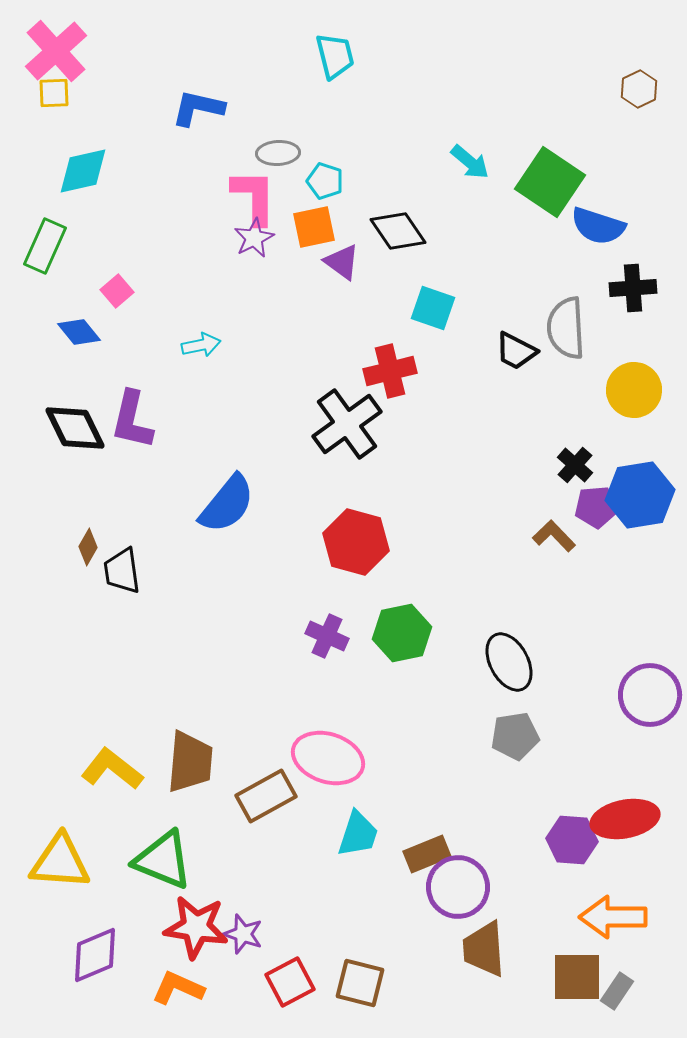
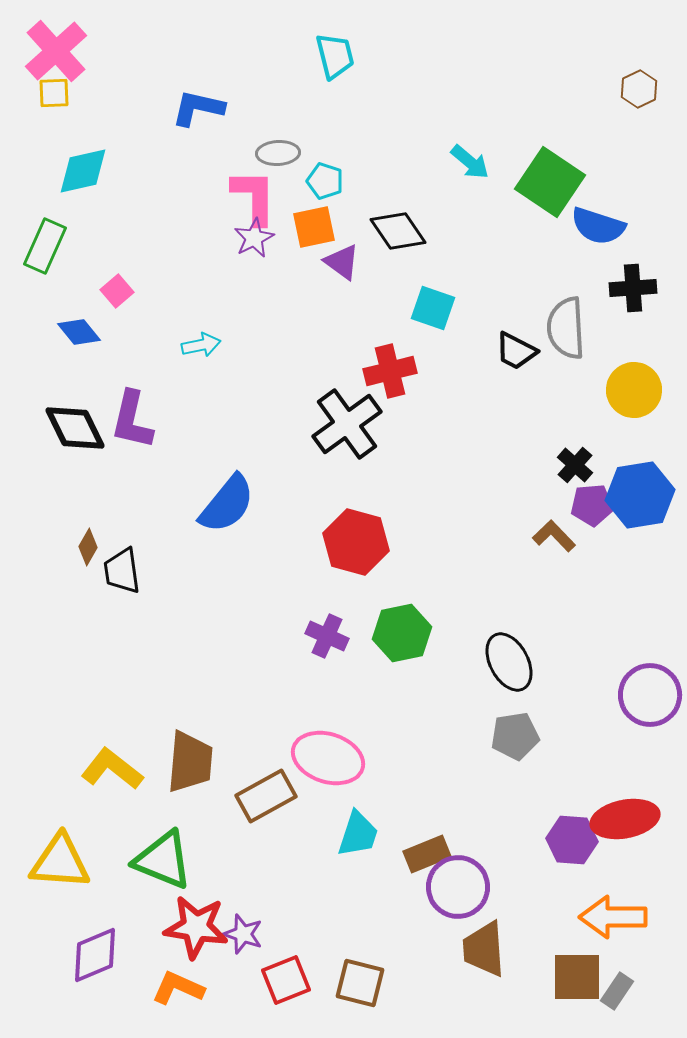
purple pentagon at (596, 507): moved 4 px left, 2 px up
red square at (290, 982): moved 4 px left, 2 px up; rotated 6 degrees clockwise
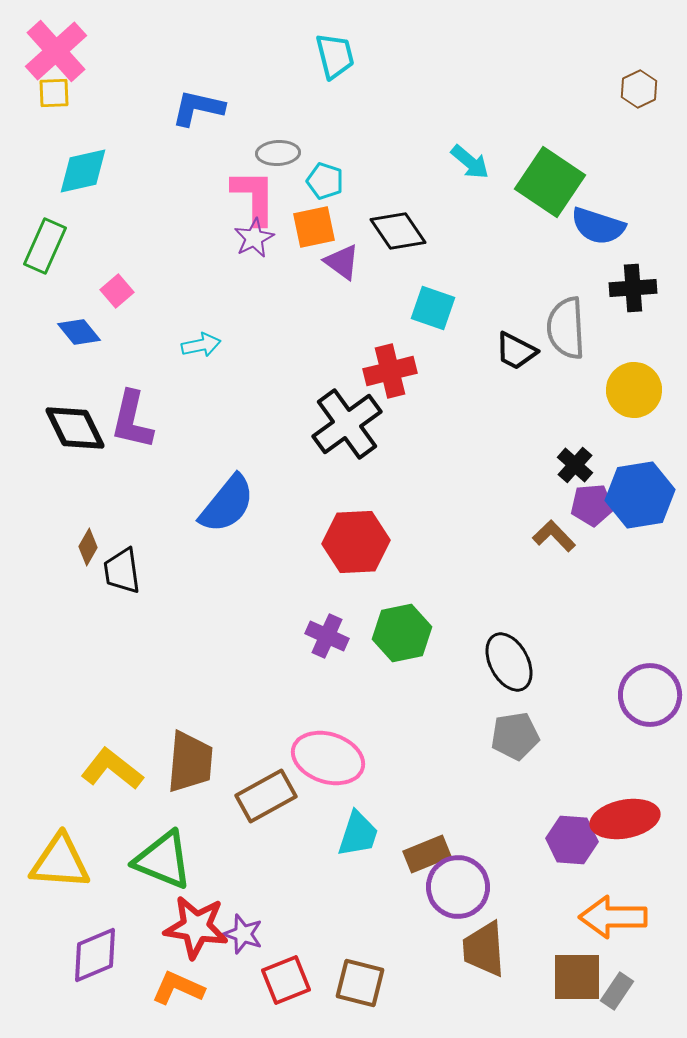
red hexagon at (356, 542): rotated 18 degrees counterclockwise
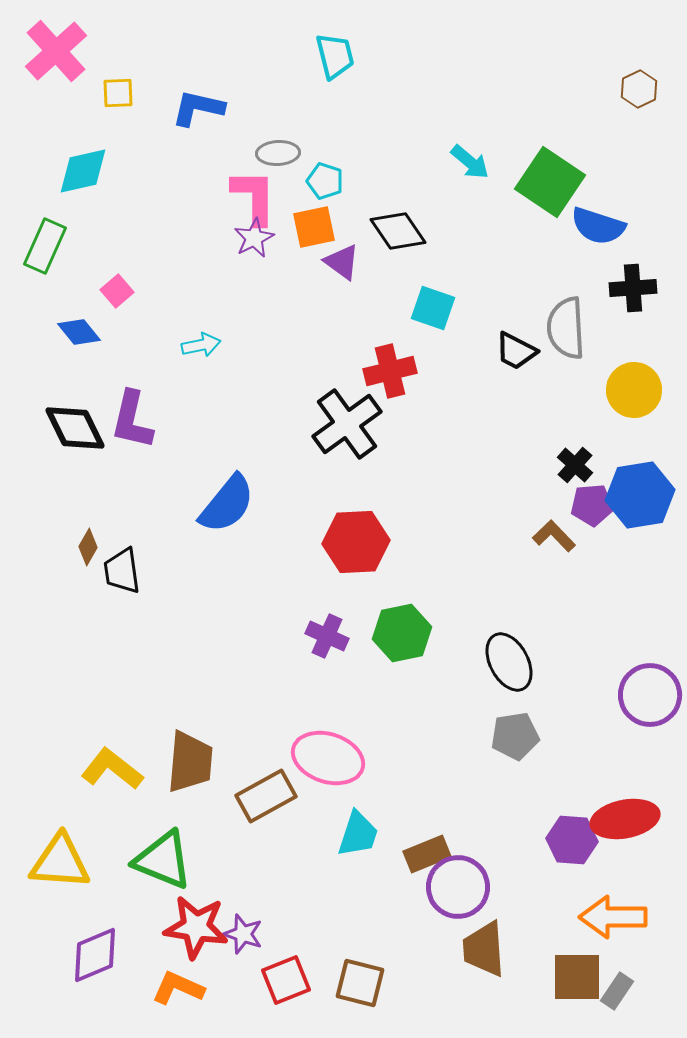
yellow square at (54, 93): moved 64 px right
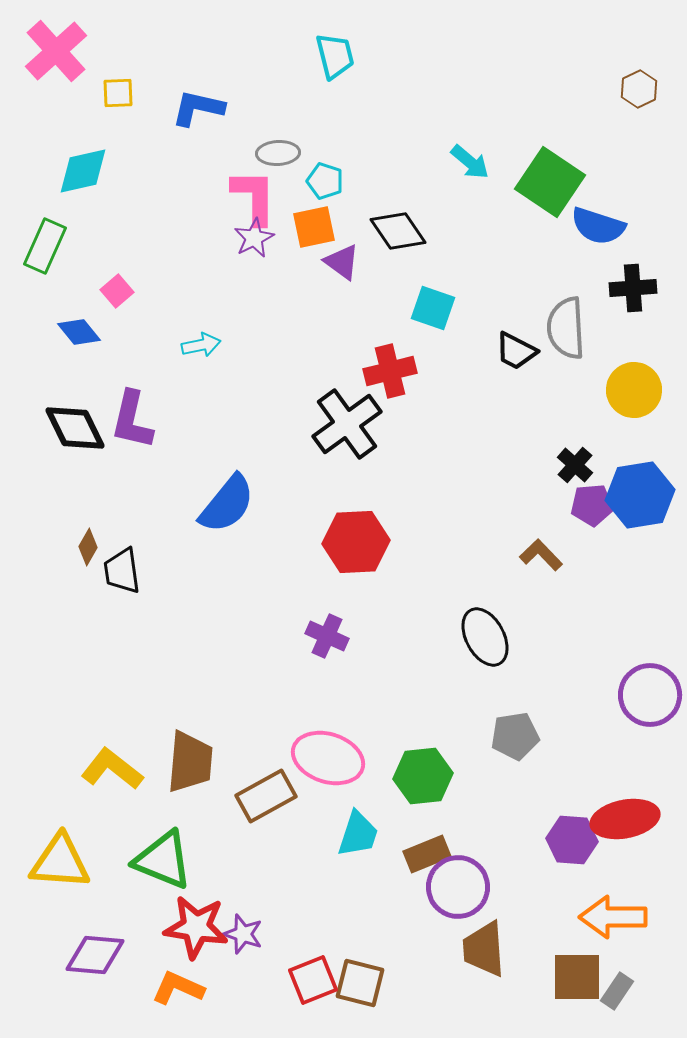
brown L-shape at (554, 536): moved 13 px left, 19 px down
green hexagon at (402, 633): moved 21 px right, 143 px down; rotated 6 degrees clockwise
black ellipse at (509, 662): moved 24 px left, 25 px up
purple diamond at (95, 955): rotated 28 degrees clockwise
red square at (286, 980): moved 27 px right
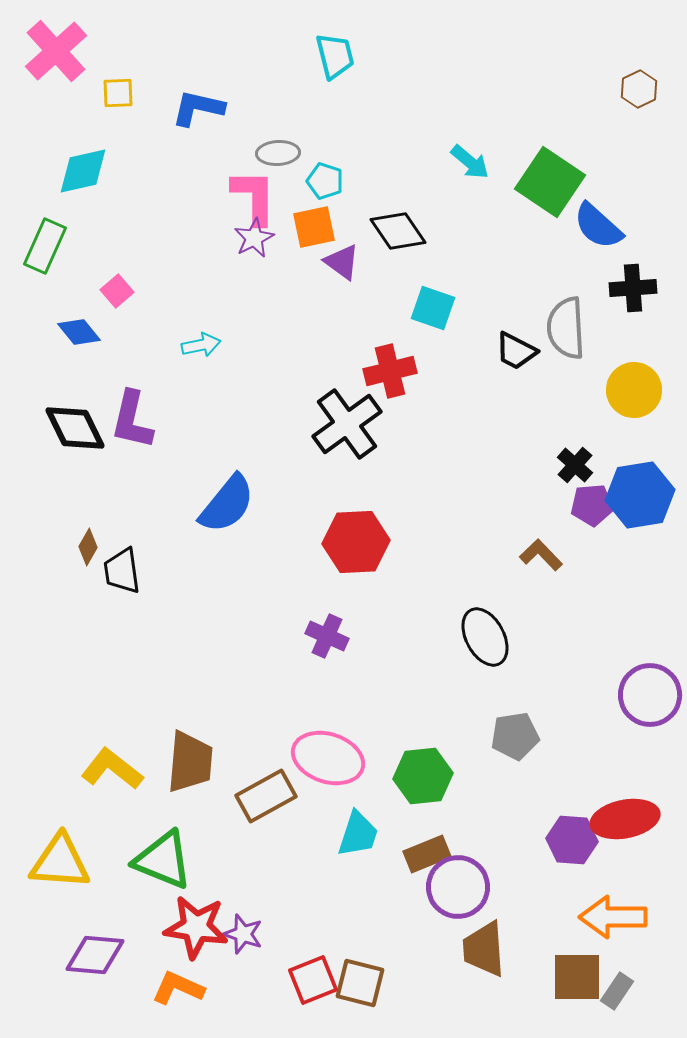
blue semicircle at (598, 226): rotated 24 degrees clockwise
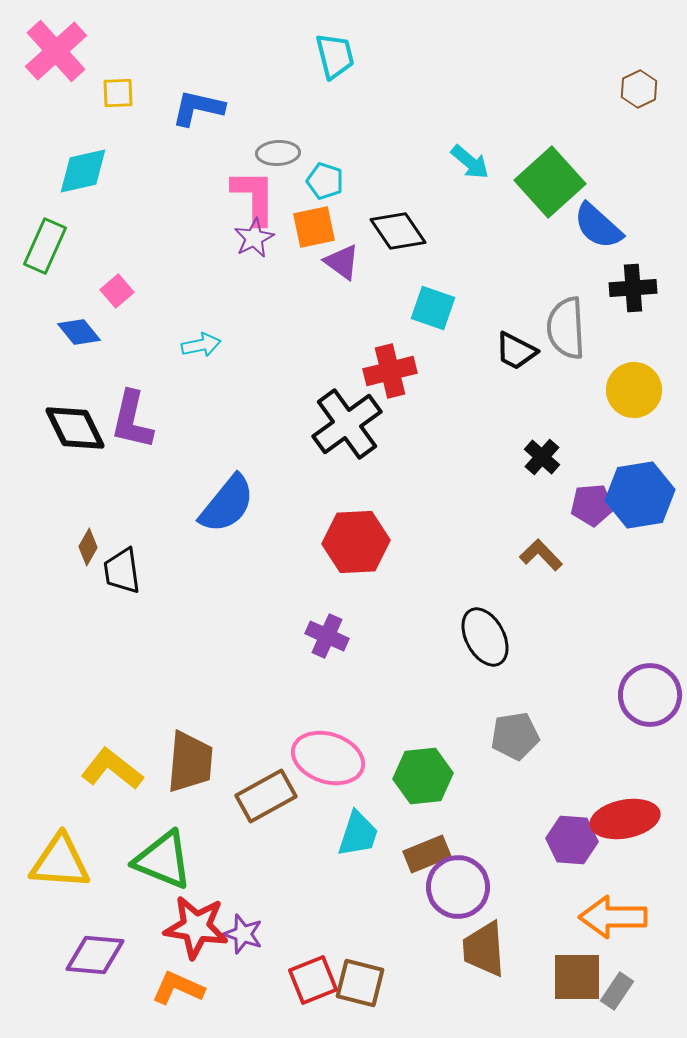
green square at (550, 182): rotated 14 degrees clockwise
black cross at (575, 465): moved 33 px left, 8 px up
